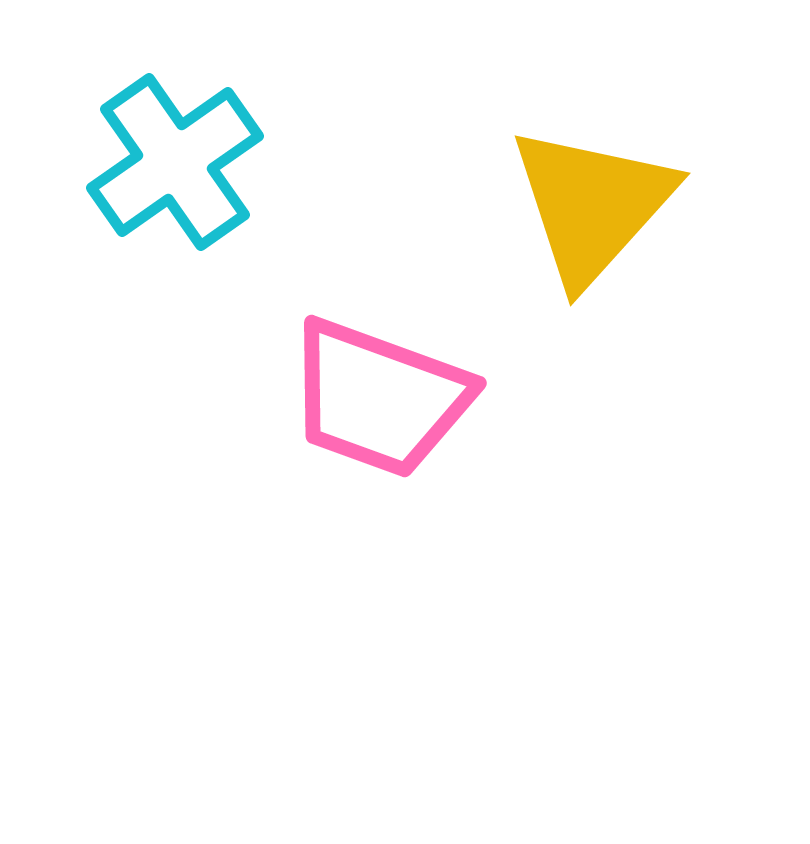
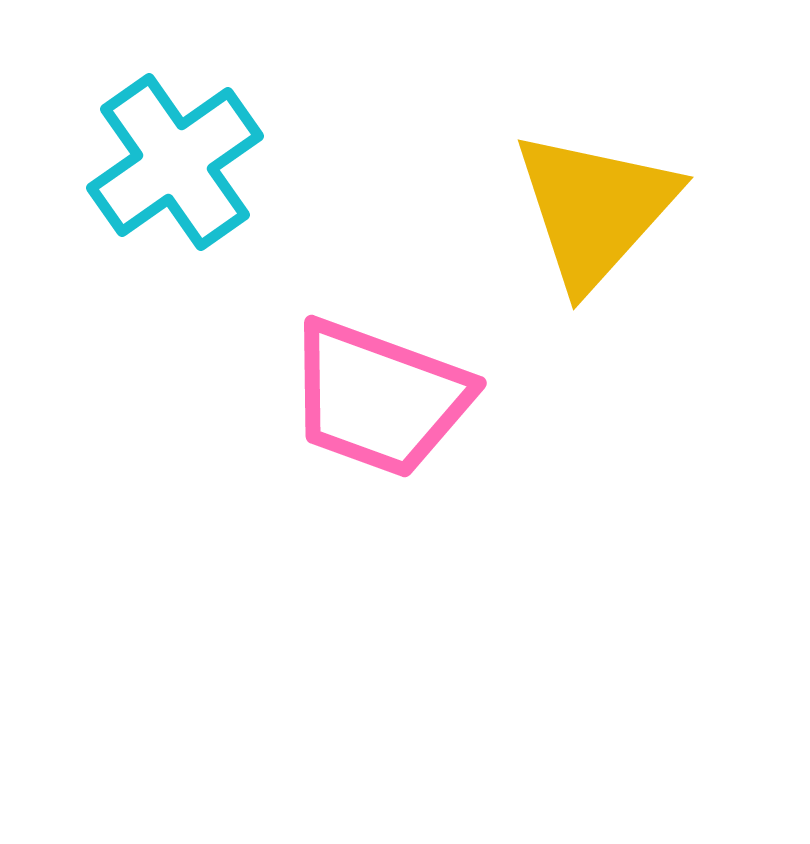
yellow triangle: moved 3 px right, 4 px down
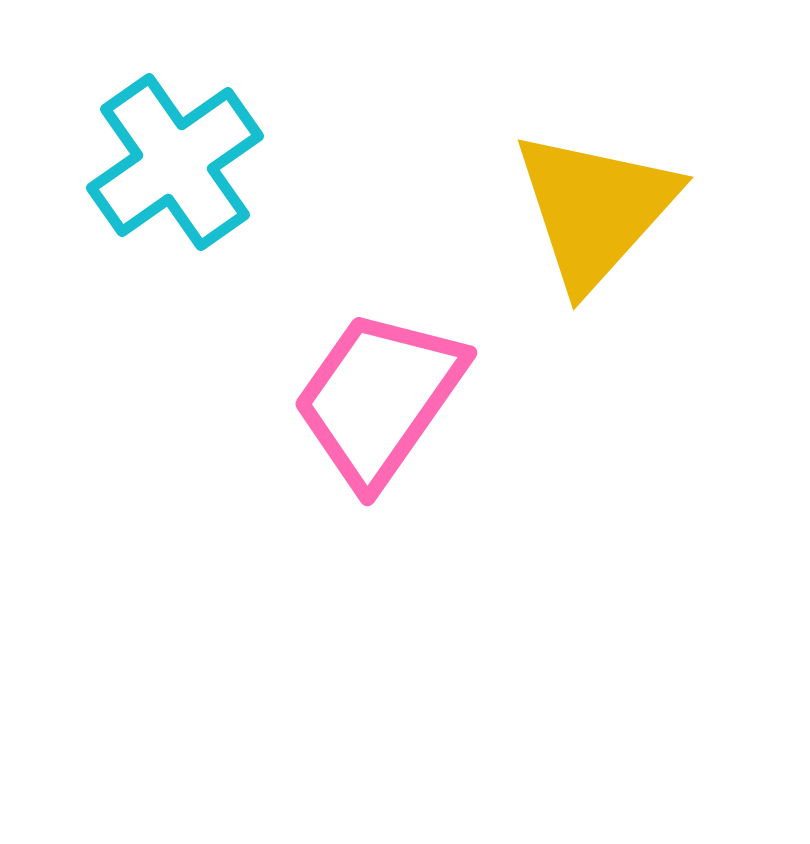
pink trapezoid: rotated 105 degrees clockwise
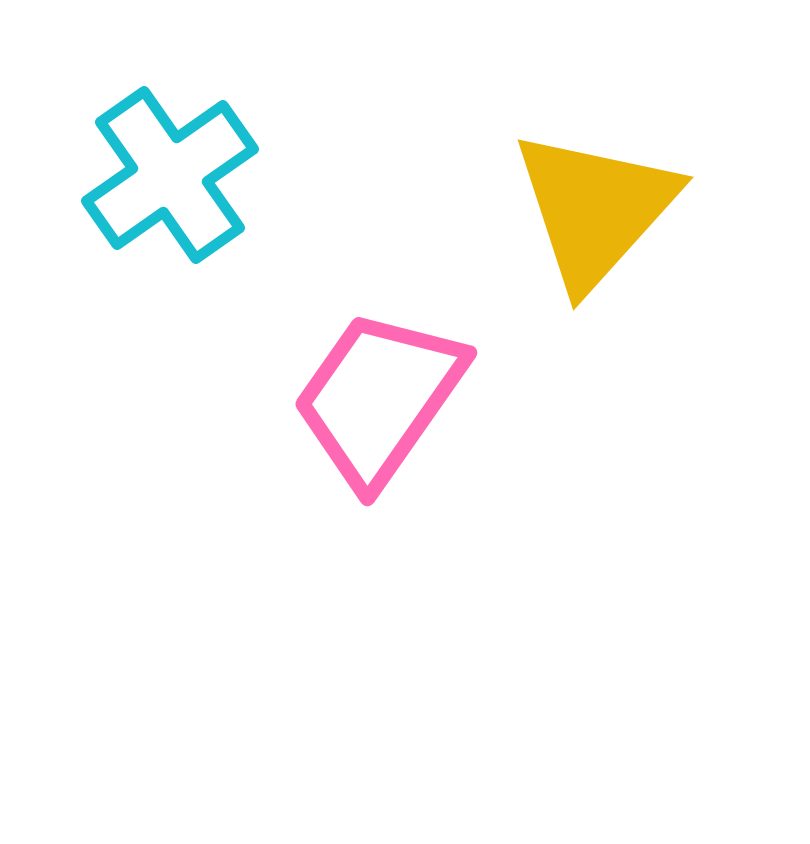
cyan cross: moved 5 px left, 13 px down
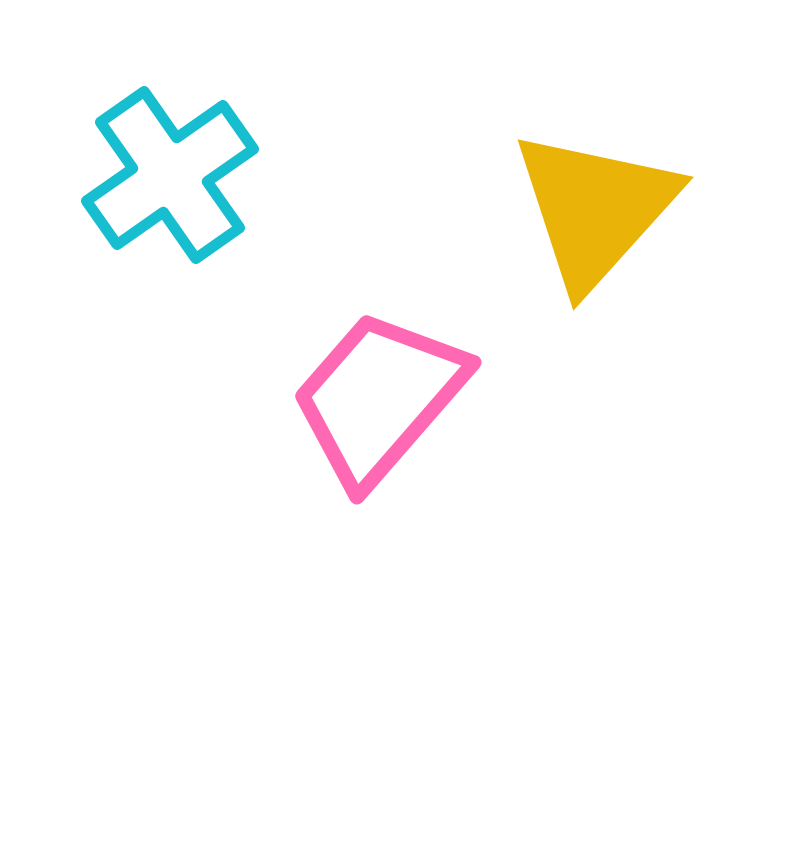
pink trapezoid: rotated 6 degrees clockwise
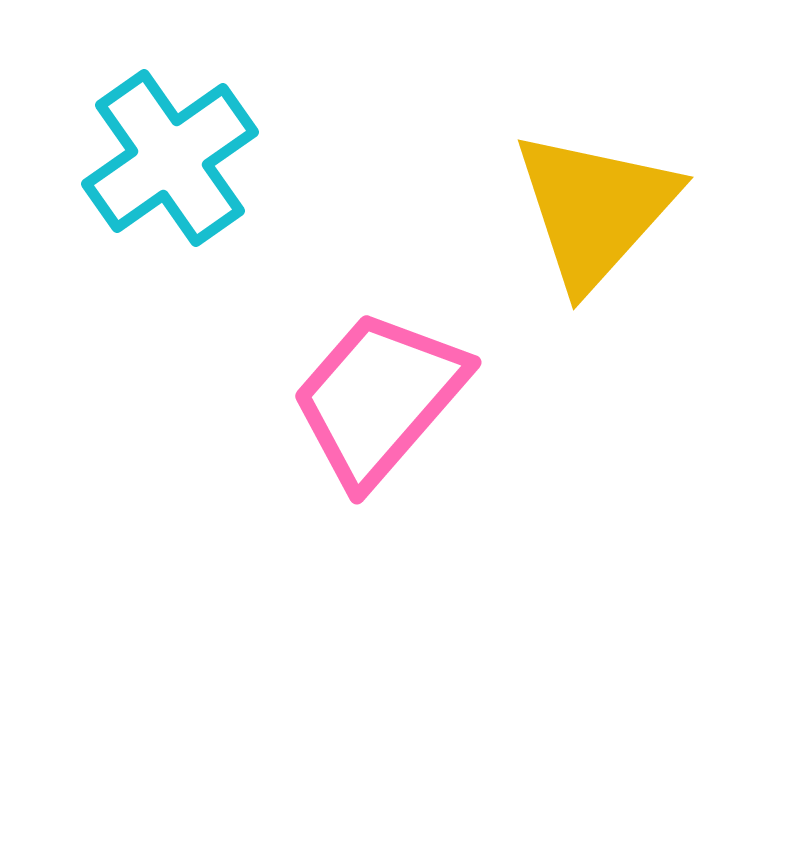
cyan cross: moved 17 px up
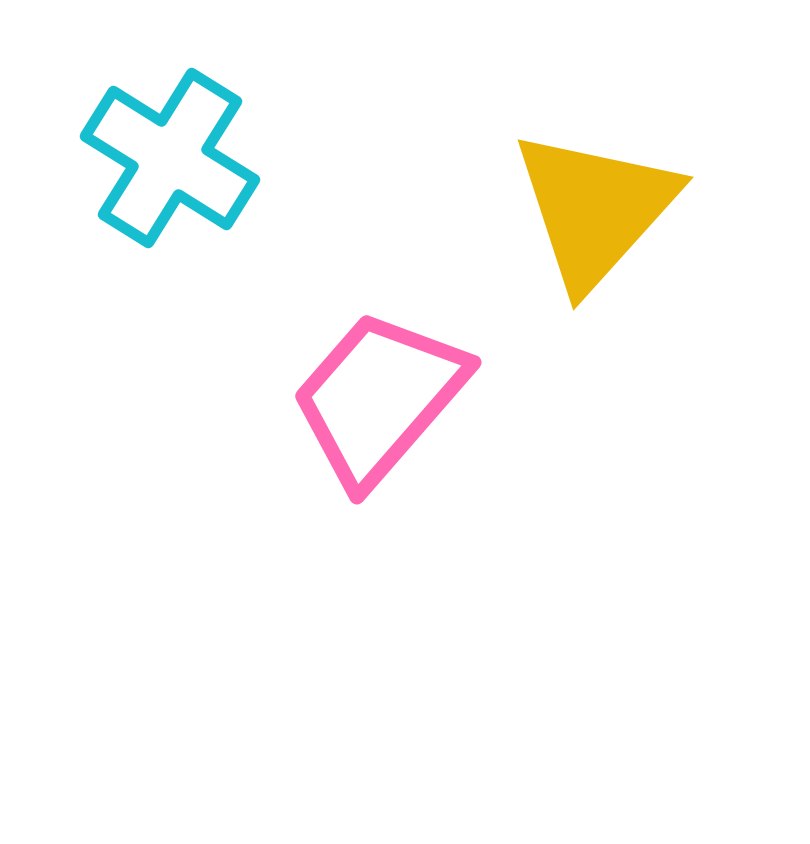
cyan cross: rotated 23 degrees counterclockwise
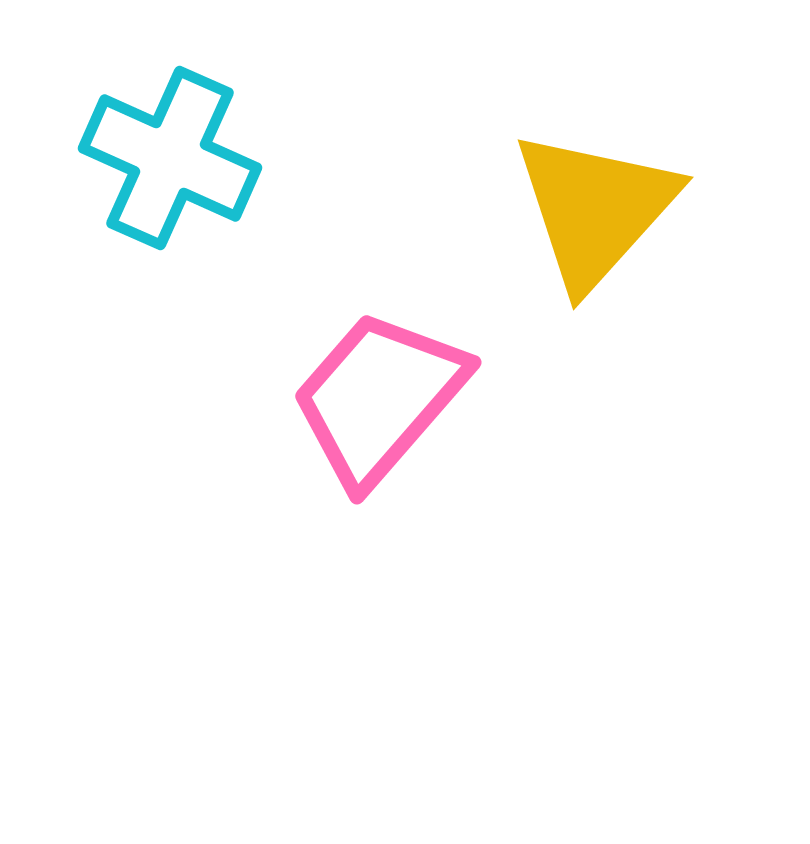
cyan cross: rotated 8 degrees counterclockwise
